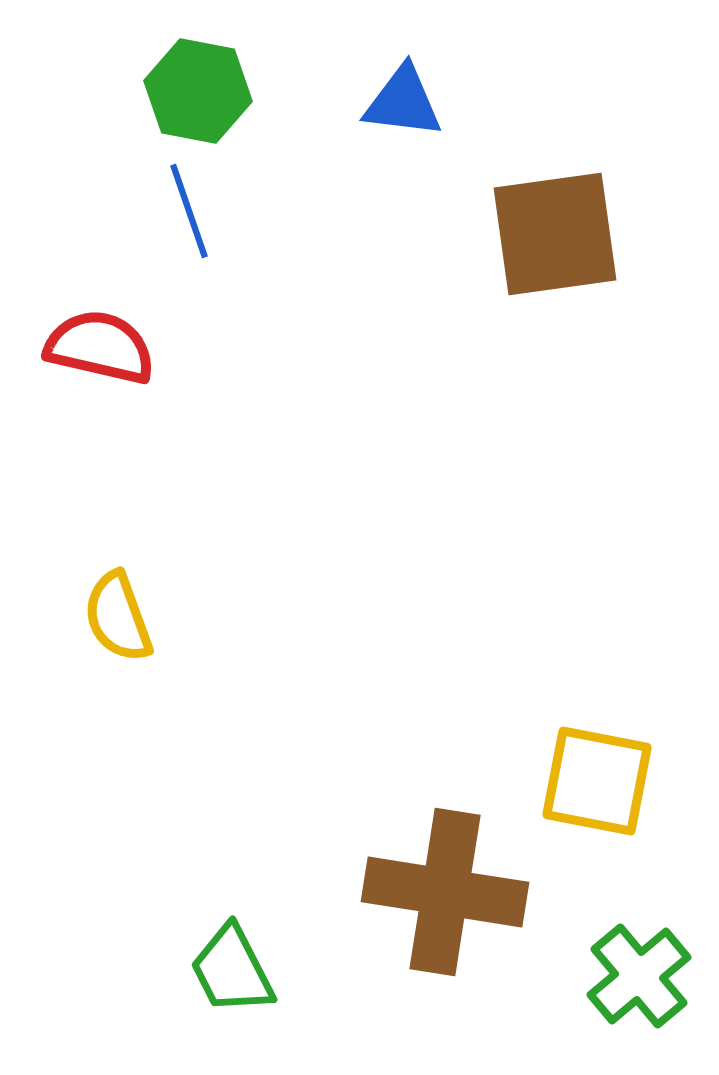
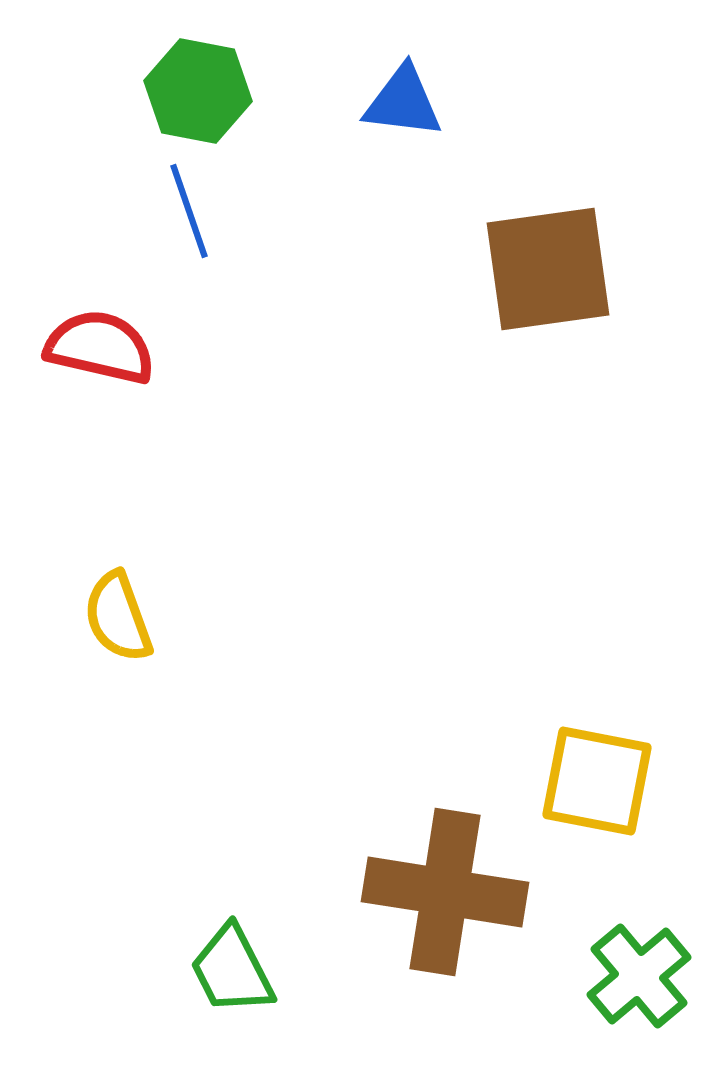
brown square: moved 7 px left, 35 px down
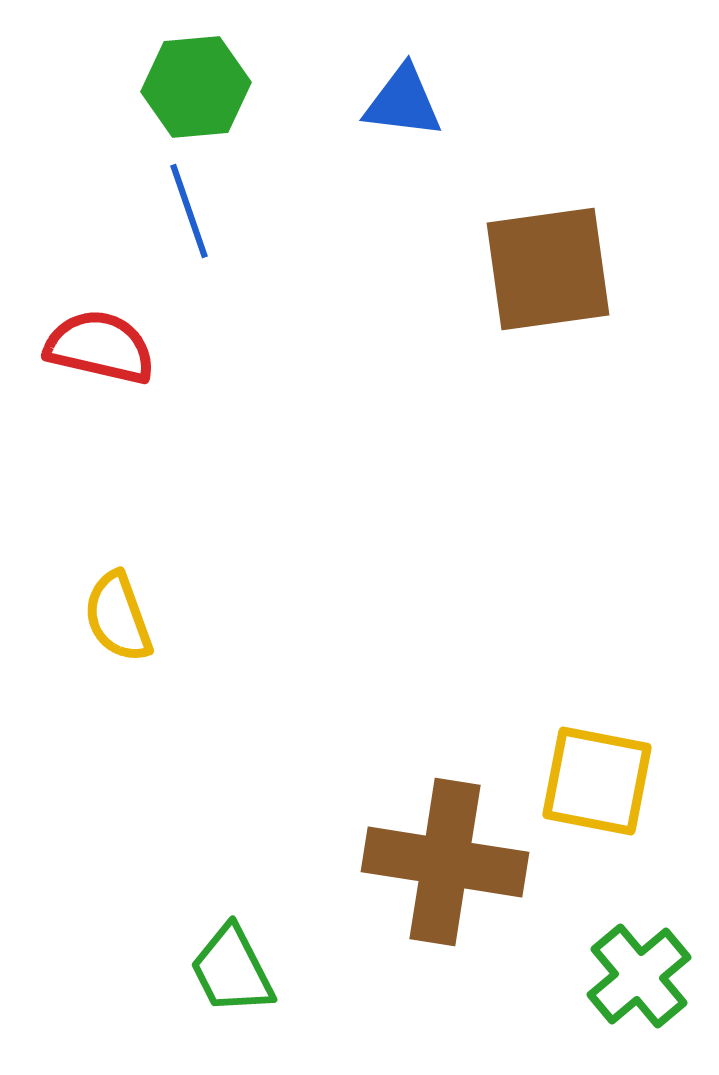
green hexagon: moved 2 px left, 4 px up; rotated 16 degrees counterclockwise
brown cross: moved 30 px up
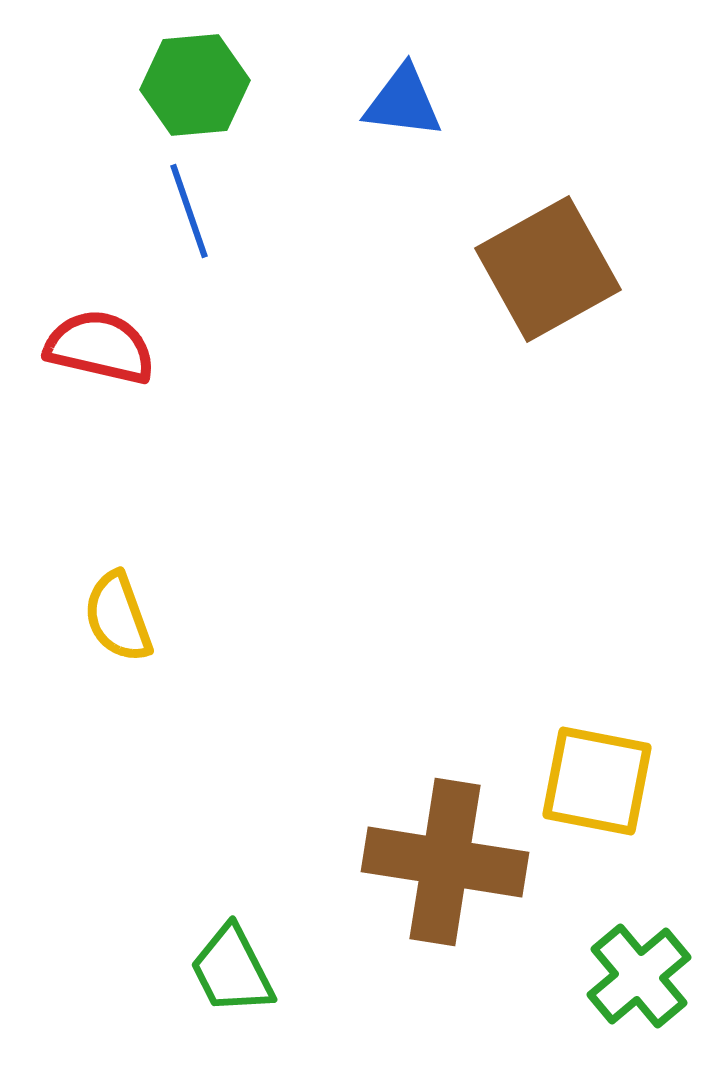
green hexagon: moved 1 px left, 2 px up
brown square: rotated 21 degrees counterclockwise
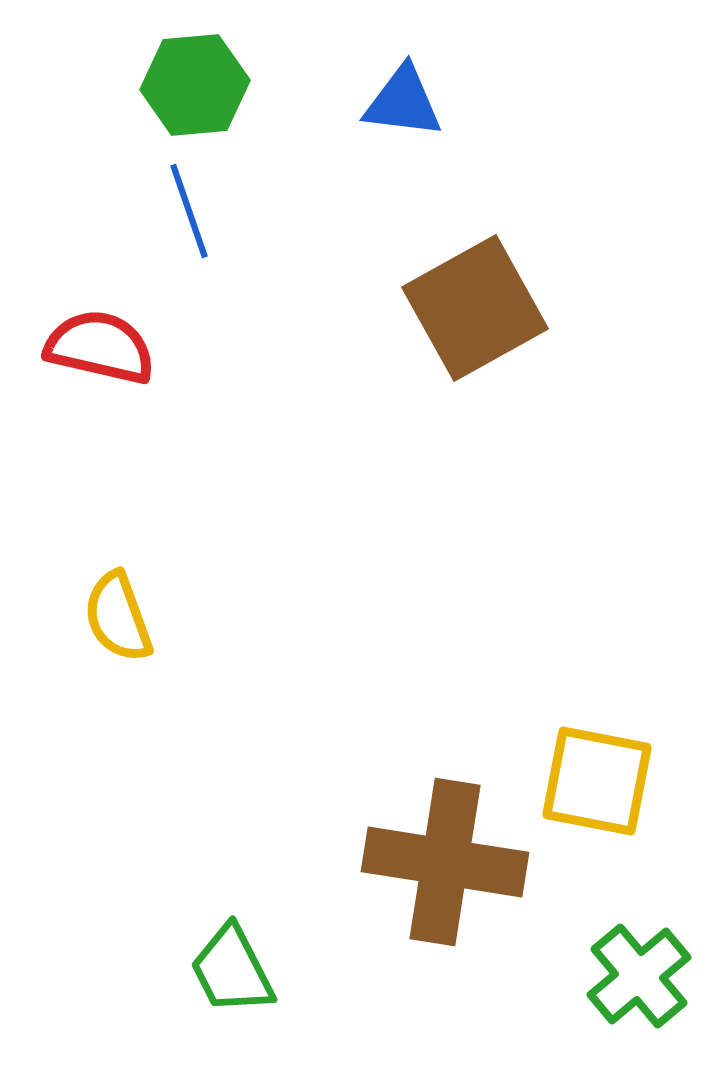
brown square: moved 73 px left, 39 px down
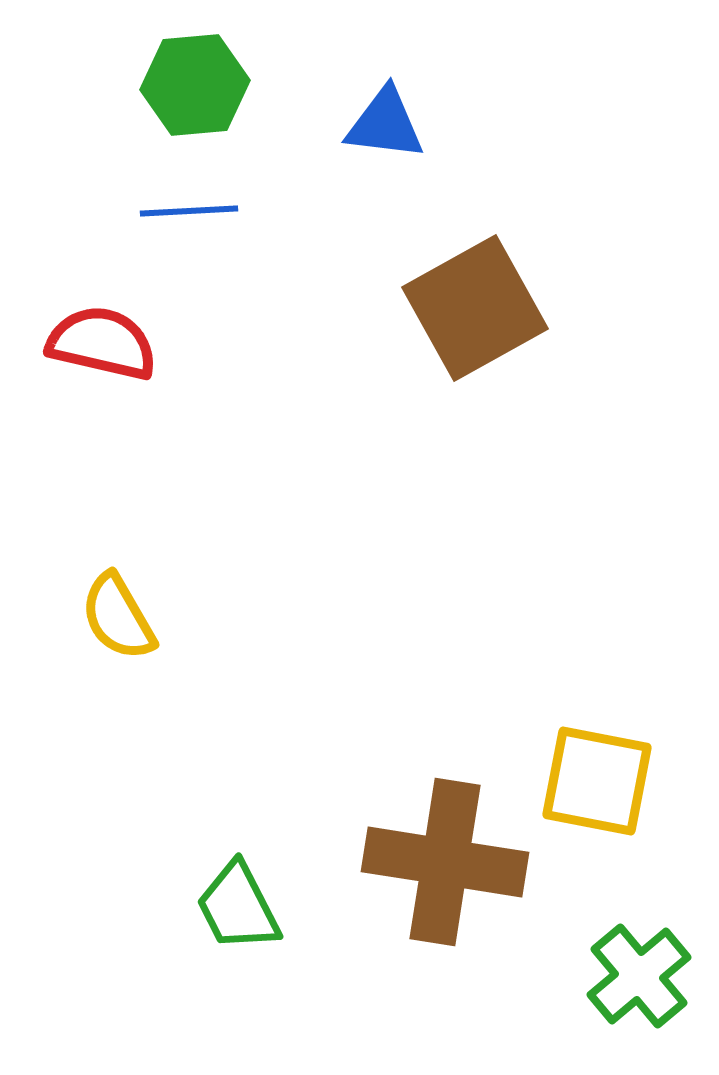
blue triangle: moved 18 px left, 22 px down
blue line: rotated 74 degrees counterclockwise
red semicircle: moved 2 px right, 4 px up
yellow semicircle: rotated 10 degrees counterclockwise
green trapezoid: moved 6 px right, 63 px up
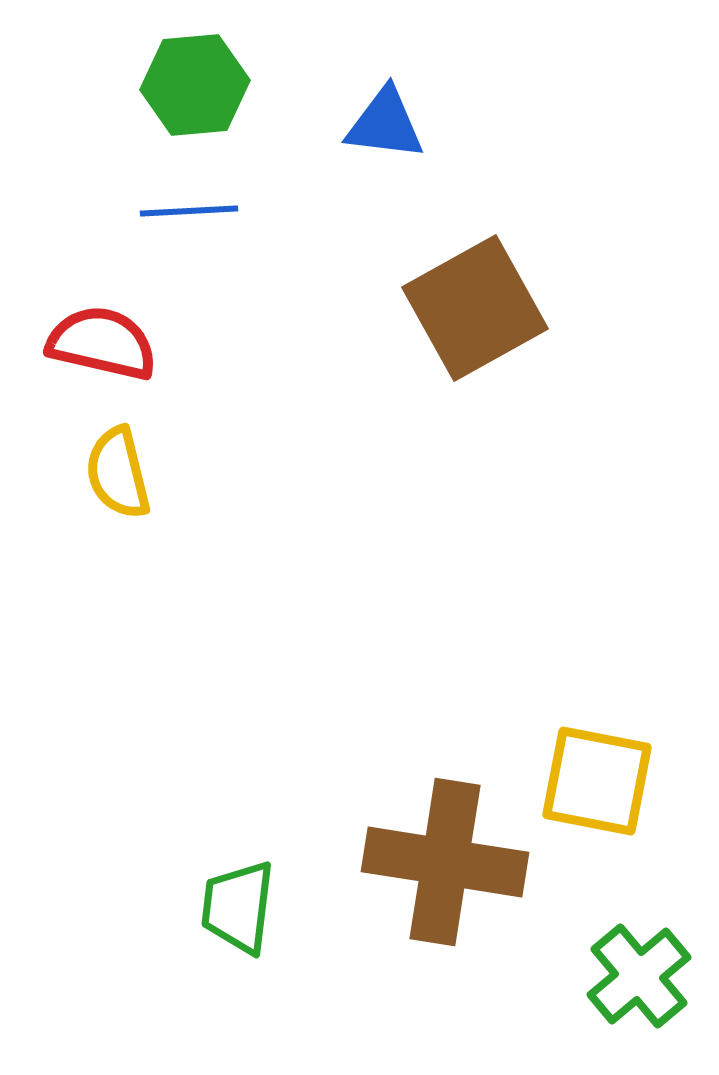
yellow semicircle: moved 144 px up; rotated 16 degrees clockwise
green trapezoid: rotated 34 degrees clockwise
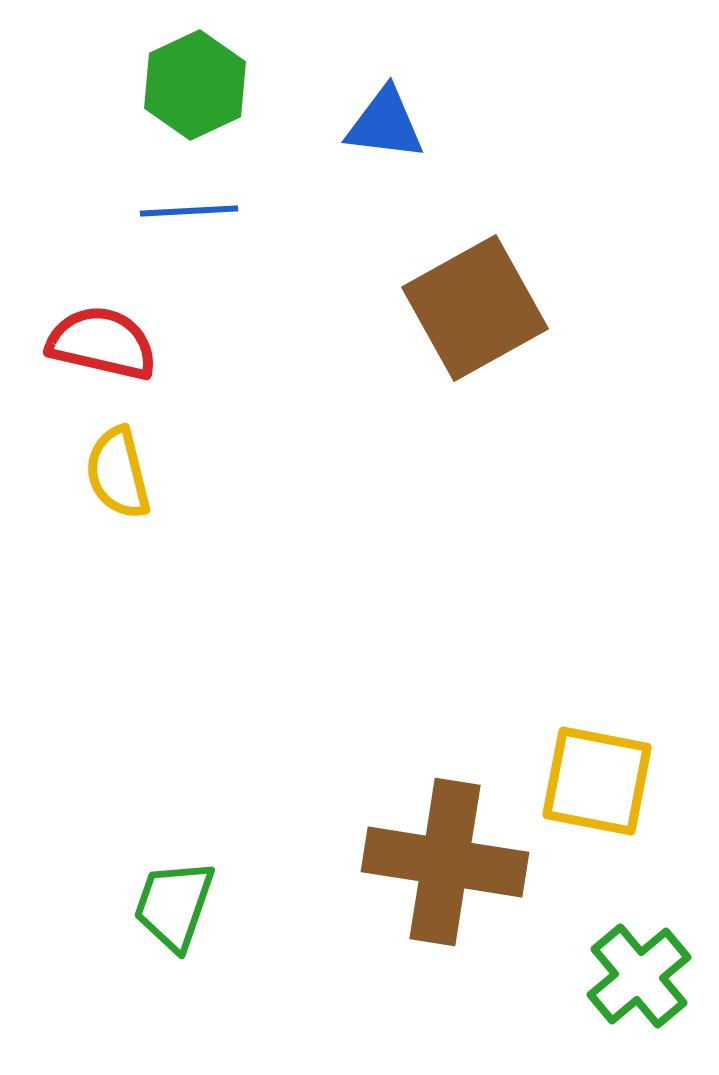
green hexagon: rotated 20 degrees counterclockwise
green trapezoid: moved 64 px left, 2 px up; rotated 12 degrees clockwise
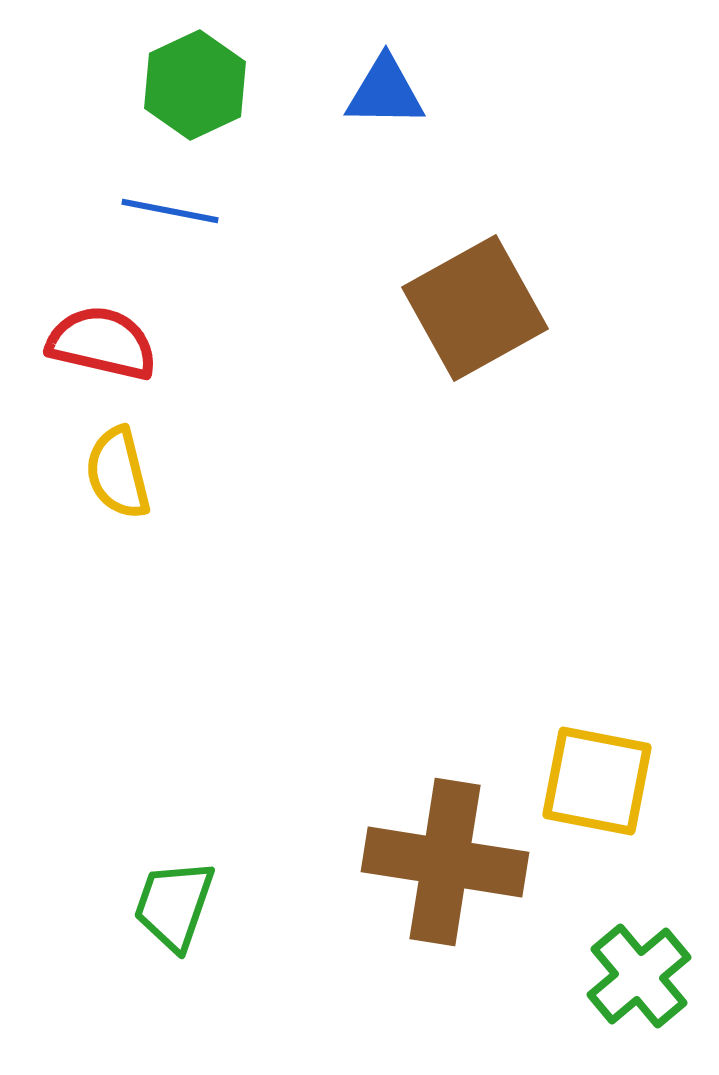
blue triangle: moved 32 px up; rotated 6 degrees counterclockwise
blue line: moved 19 px left; rotated 14 degrees clockwise
